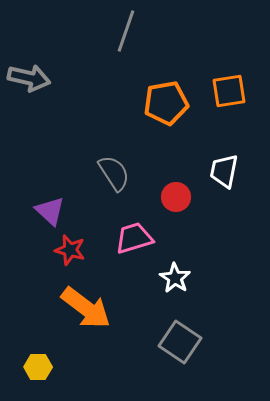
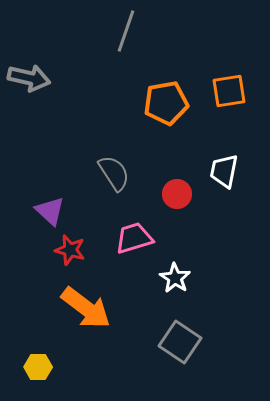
red circle: moved 1 px right, 3 px up
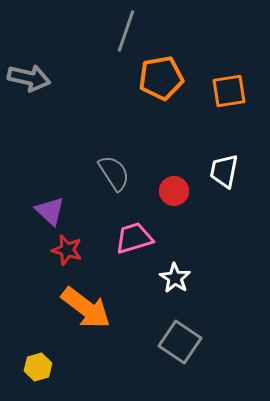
orange pentagon: moved 5 px left, 25 px up
red circle: moved 3 px left, 3 px up
red star: moved 3 px left
yellow hexagon: rotated 16 degrees counterclockwise
